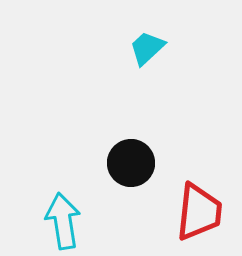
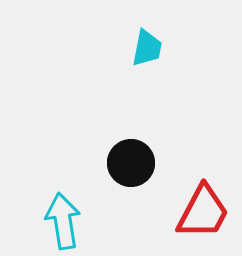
cyan trapezoid: rotated 144 degrees clockwise
red trapezoid: moved 4 px right; rotated 22 degrees clockwise
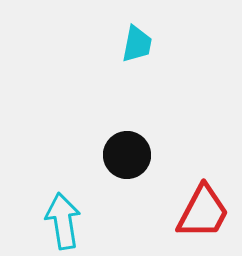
cyan trapezoid: moved 10 px left, 4 px up
black circle: moved 4 px left, 8 px up
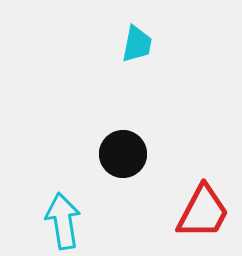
black circle: moved 4 px left, 1 px up
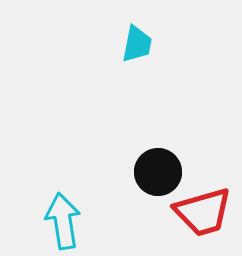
black circle: moved 35 px right, 18 px down
red trapezoid: rotated 46 degrees clockwise
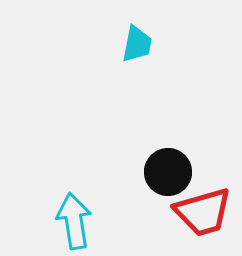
black circle: moved 10 px right
cyan arrow: moved 11 px right
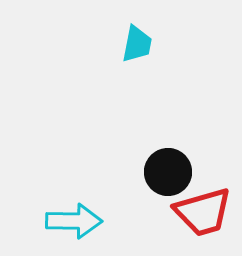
cyan arrow: rotated 100 degrees clockwise
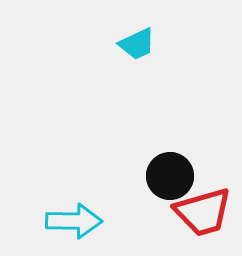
cyan trapezoid: rotated 54 degrees clockwise
black circle: moved 2 px right, 4 px down
